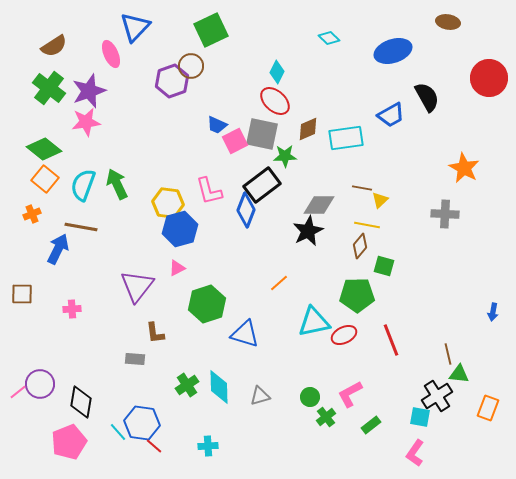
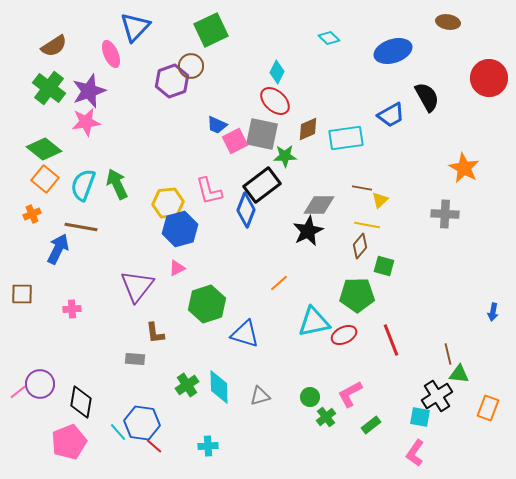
yellow hexagon at (168, 203): rotated 12 degrees counterclockwise
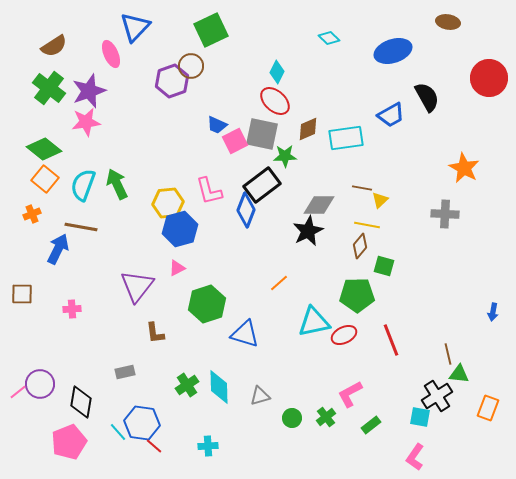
gray rectangle at (135, 359): moved 10 px left, 13 px down; rotated 18 degrees counterclockwise
green circle at (310, 397): moved 18 px left, 21 px down
pink L-shape at (415, 453): moved 4 px down
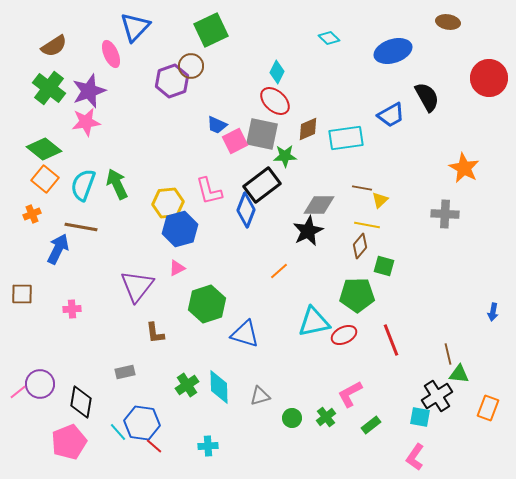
orange line at (279, 283): moved 12 px up
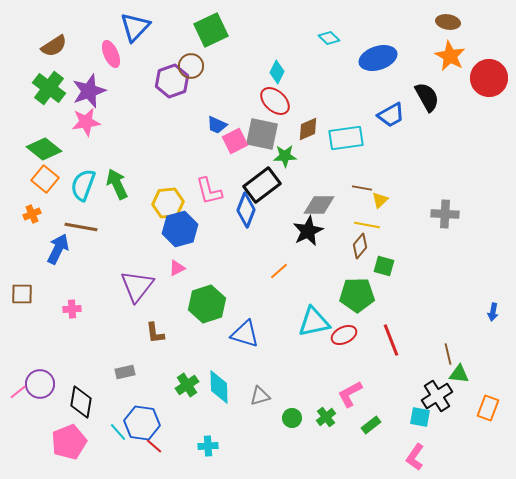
blue ellipse at (393, 51): moved 15 px left, 7 px down
orange star at (464, 168): moved 14 px left, 112 px up
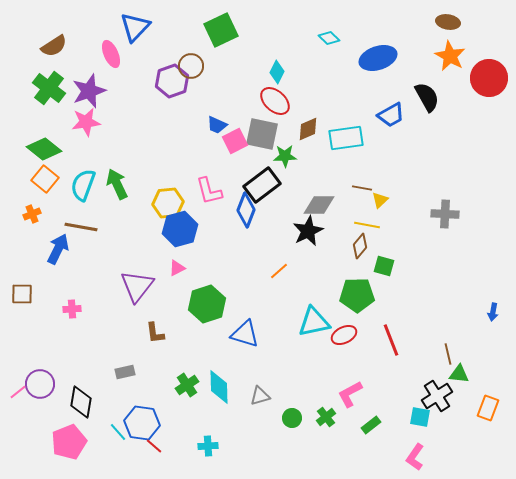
green square at (211, 30): moved 10 px right
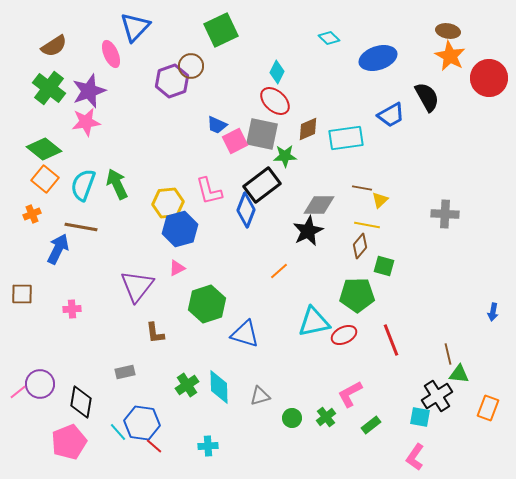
brown ellipse at (448, 22): moved 9 px down
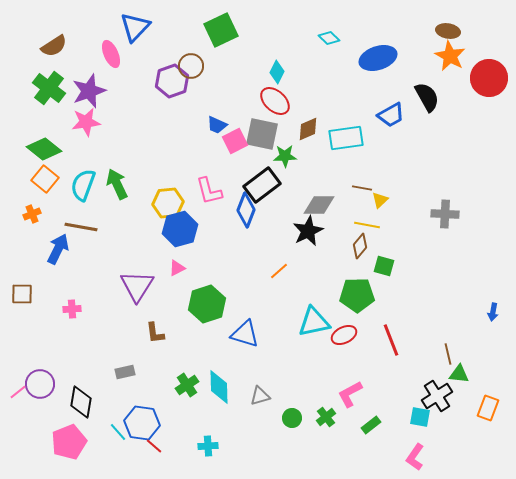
purple triangle at (137, 286): rotated 6 degrees counterclockwise
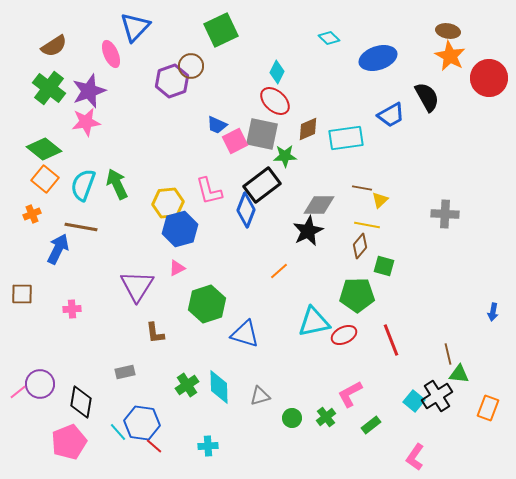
cyan square at (420, 417): moved 6 px left, 16 px up; rotated 30 degrees clockwise
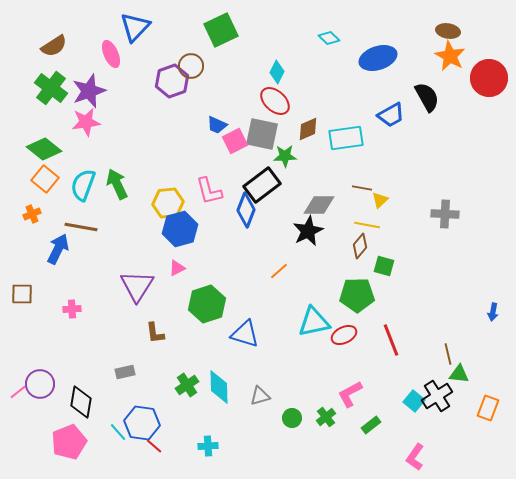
green cross at (49, 88): moved 2 px right
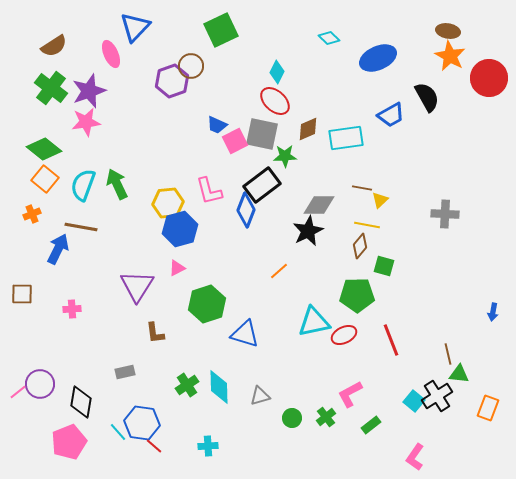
blue ellipse at (378, 58): rotated 6 degrees counterclockwise
